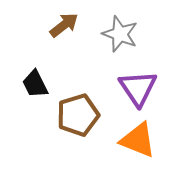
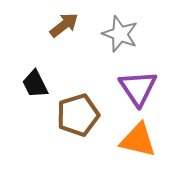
orange triangle: rotated 9 degrees counterclockwise
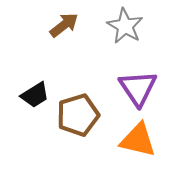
gray star: moved 5 px right, 8 px up; rotated 9 degrees clockwise
black trapezoid: moved 11 px down; rotated 96 degrees counterclockwise
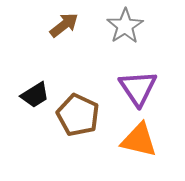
gray star: rotated 9 degrees clockwise
brown pentagon: rotated 30 degrees counterclockwise
orange triangle: moved 1 px right
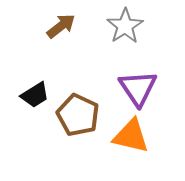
brown arrow: moved 3 px left, 1 px down
orange triangle: moved 8 px left, 4 px up
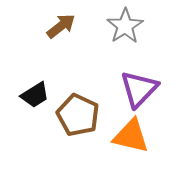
purple triangle: moved 1 px right, 1 px down; rotated 18 degrees clockwise
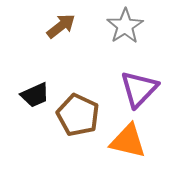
black trapezoid: rotated 8 degrees clockwise
orange triangle: moved 3 px left, 5 px down
